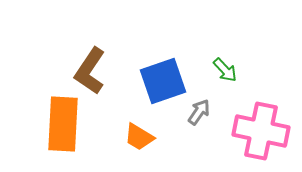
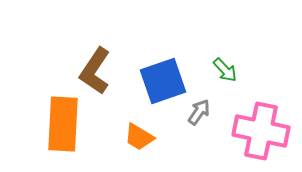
brown L-shape: moved 5 px right
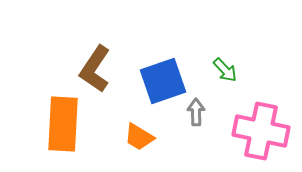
brown L-shape: moved 2 px up
gray arrow: moved 3 px left; rotated 36 degrees counterclockwise
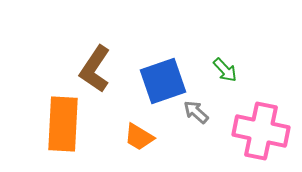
gray arrow: rotated 48 degrees counterclockwise
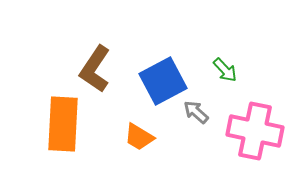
blue square: rotated 9 degrees counterclockwise
pink cross: moved 6 px left
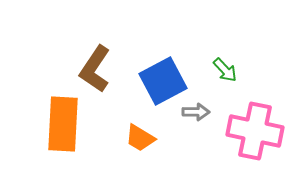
gray arrow: rotated 140 degrees clockwise
orange trapezoid: moved 1 px right, 1 px down
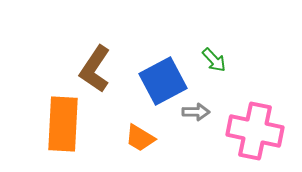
green arrow: moved 11 px left, 10 px up
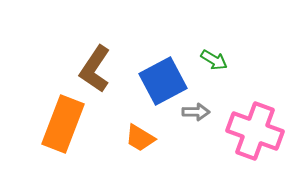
green arrow: rotated 16 degrees counterclockwise
orange rectangle: rotated 18 degrees clockwise
pink cross: rotated 8 degrees clockwise
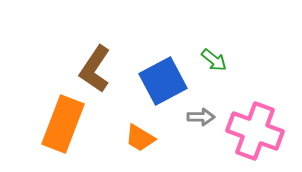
green arrow: rotated 8 degrees clockwise
gray arrow: moved 5 px right, 5 px down
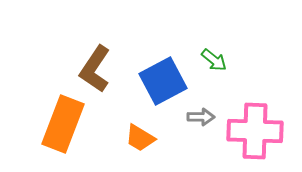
pink cross: rotated 18 degrees counterclockwise
